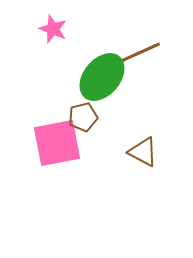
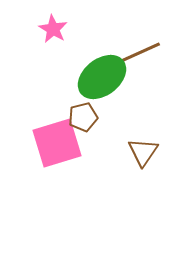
pink star: rotated 8 degrees clockwise
green ellipse: rotated 12 degrees clockwise
pink square: rotated 6 degrees counterclockwise
brown triangle: rotated 36 degrees clockwise
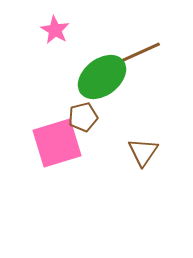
pink star: moved 2 px right, 1 px down
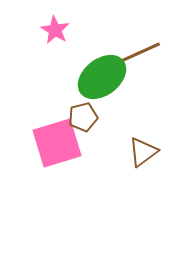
brown triangle: rotated 20 degrees clockwise
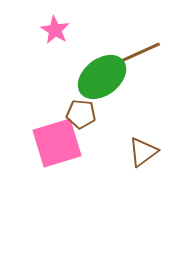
brown pentagon: moved 2 px left, 3 px up; rotated 20 degrees clockwise
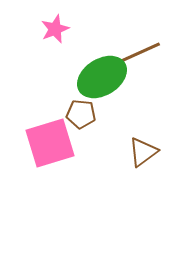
pink star: moved 1 px up; rotated 20 degrees clockwise
green ellipse: rotated 6 degrees clockwise
pink square: moved 7 px left
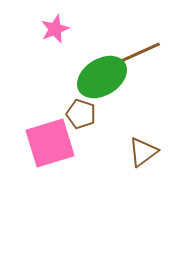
brown pentagon: rotated 12 degrees clockwise
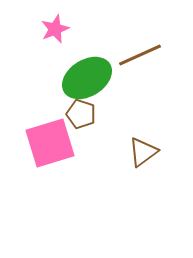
brown line: moved 1 px right, 2 px down
green ellipse: moved 15 px left, 1 px down
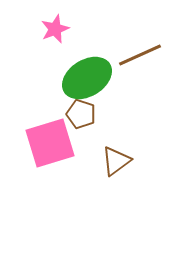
brown triangle: moved 27 px left, 9 px down
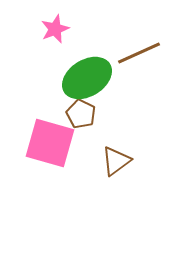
brown line: moved 1 px left, 2 px up
brown pentagon: rotated 8 degrees clockwise
pink square: rotated 33 degrees clockwise
